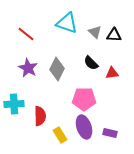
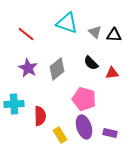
gray diamond: rotated 25 degrees clockwise
pink pentagon: rotated 15 degrees clockwise
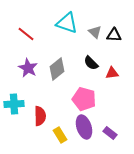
purple rectangle: rotated 24 degrees clockwise
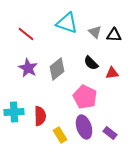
pink pentagon: moved 1 px right, 2 px up; rotated 10 degrees clockwise
cyan cross: moved 8 px down
